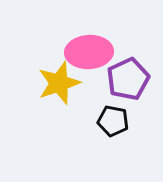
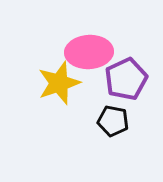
purple pentagon: moved 2 px left
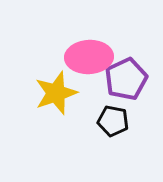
pink ellipse: moved 5 px down
yellow star: moved 3 px left, 10 px down
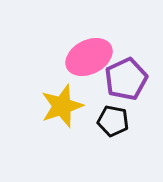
pink ellipse: rotated 24 degrees counterclockwise
yellow star: moved 6 px right, 13 px down
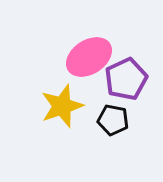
pink ellipse: rotated 6 degrees counterclockwise
black pentagon: moved 1 px up
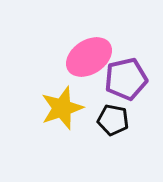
purple pentagon: rotated 12 degrees clockwise
yellow star: moved 2 px down
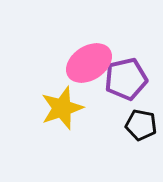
pink ellipse: moved 6 px down
black pentagon: moved 28 px right, 5 px down
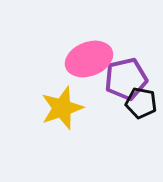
pink ellipse: moved 4 px up; rotated 12 degrees clockwise
black pentagon: moved 22 px up
